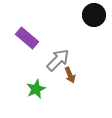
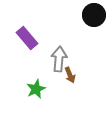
purple rectangle: rotated 10 degrees clockwise
gray arrow: moved 1 px right, 1 px up; rotated 40 degrees counterclockwise
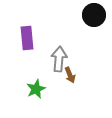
purple rectangle: rotated 35 degrees clockwise
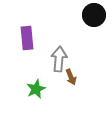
brown arrow: moved 1 px right, 2 px down
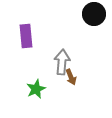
black circle: moved 1 px up
purple rectangle: moved 1 px left, 2 px up
gray arrow: moved 3 px right, 3 px down
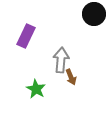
purple rectangle: rotated 30 degrees clockwise
gray arrow: moved 1 px left, 2 px up
green star: rotated 18 degrees counterclockwise
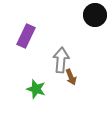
black circle: moved 1 px right, 1 px down
green star: rotated 12 degrees counterclockwise
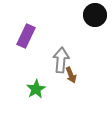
brown arrow: moved 2 px up
green star: rotated 24 degrees clockwise
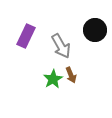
black circle: moved 15 px down
gray arrow: moved 14 px up; rotated 145 degrees clockwise
green star: moved 17 px right, 10 px up
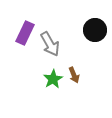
purple rectangle: moved 1 px left, 3 px up
gray arrow: moved 11 px left, 2 px up
brown arrow: moved 3 px right
